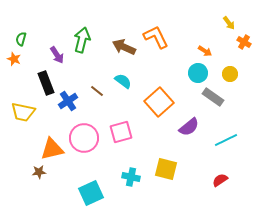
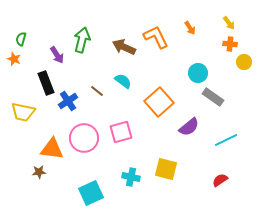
orange cross: moved 14 px left, 2 px down; rotated 24 degrees counterclockwise
orange arrow: moved 15 px left, 23 px up; rotated 24 degrees clockwise
yellow circle: moved 14 px right, 12 px up
orange triangle: rotated 20 degrees clockwise
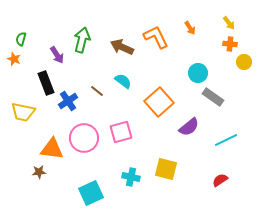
brown arrow: moved 2 px left
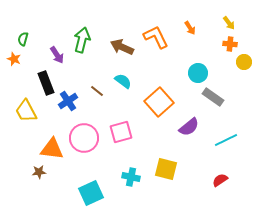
green semicircle: moved 2 px right
yellow trapezoid: moved 3 px right, 1 px up; rotated 50 degrees clockwise
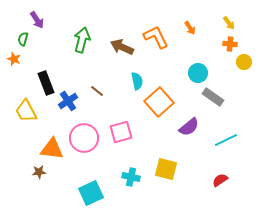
purple arrow: moved 20 px left, 35 px up
cyan semicircle: moved 14 px right; rotated 42 degrees clockwise
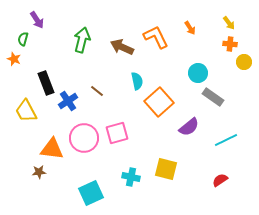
pink square: moved 4 px left, 1 px down
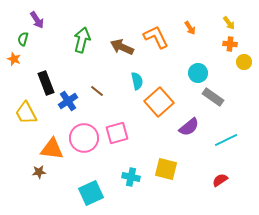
yellow trapezoid: moved 2 px down
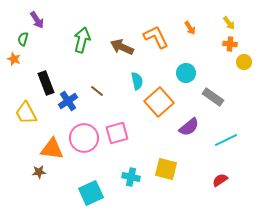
cyan circle: moved 12 px left
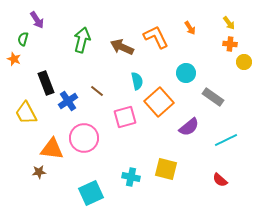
pink square: moved 8 px right, 16 px up
red semicircle: rotated 105 degrees counterclockwise
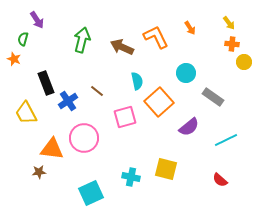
orange cross: moved 2 px right
